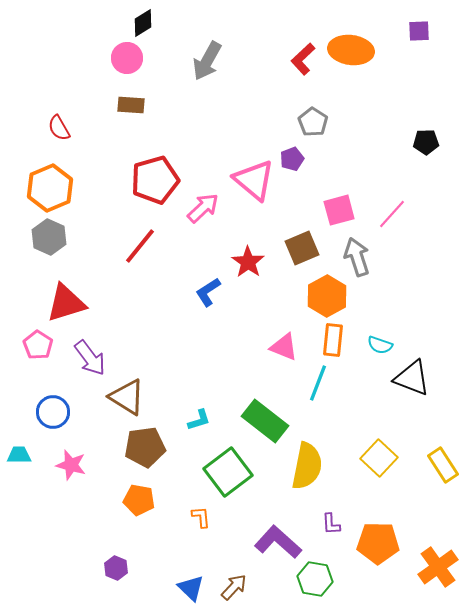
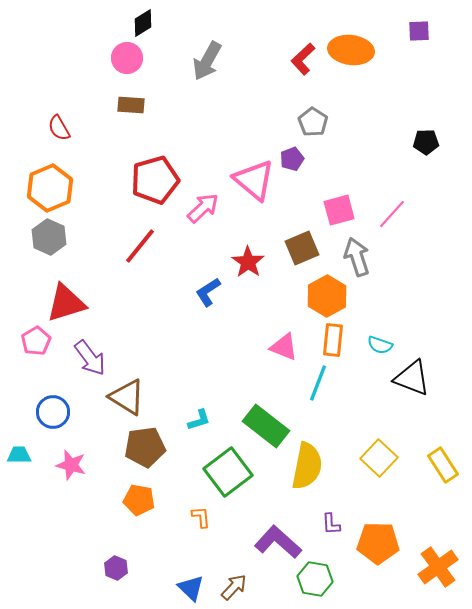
pink pentagon at (38, 345): moved 2 px left, 4 px up; rotated 8 degrees clockwise
green rectangle at (265, 421): moved 1 px right, 5 px down
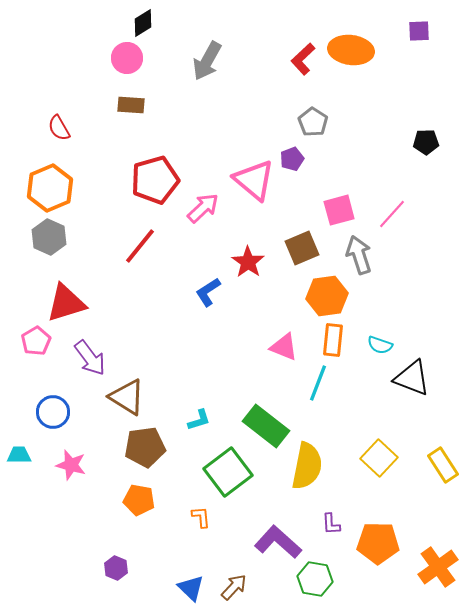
gray arrow at (357, 257): moved 2 px right, 2 px up
orange hexagon at (327, 296): rotated 21 degrees clockwise
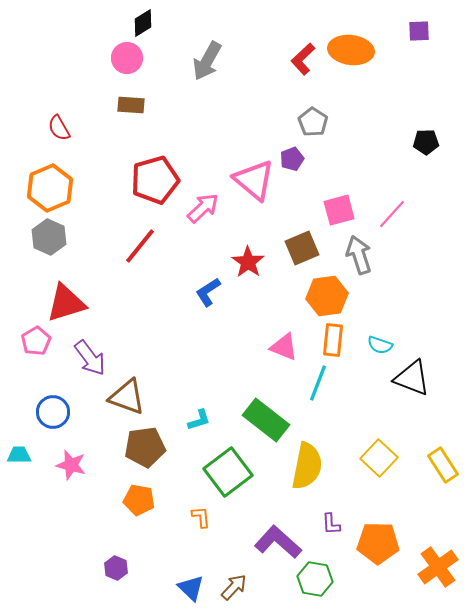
brown triangle at (127, 397): rotated 12 degrees counterclockwise
green rectangle at (266, 426): moved 6 px up
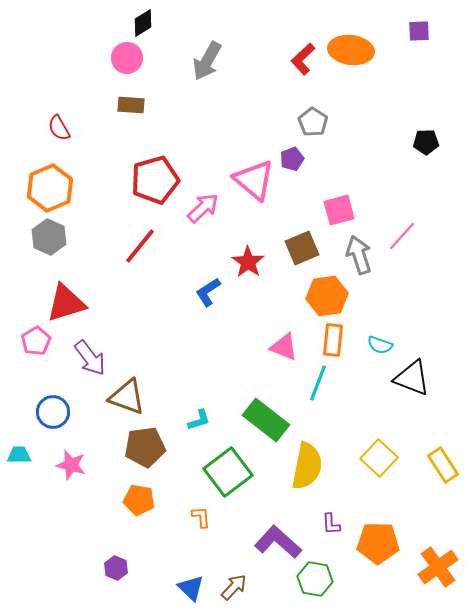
pink line at (392, 214): moved 10 px right, 22 px down
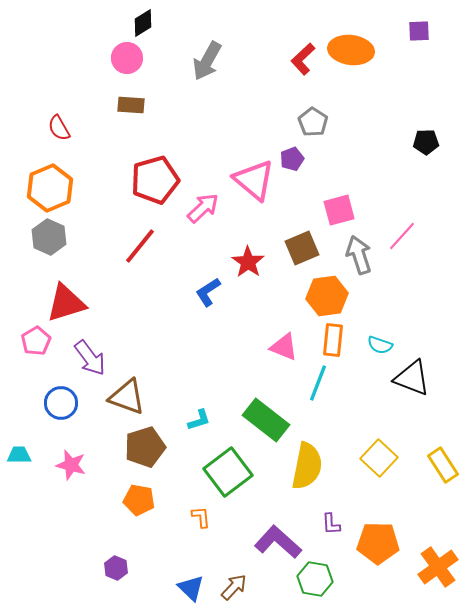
blue circle at (53, 412): moved 8 px right, 9 px up
brown pentagon at (145, 447): rotated 9 degrees counterclockwise
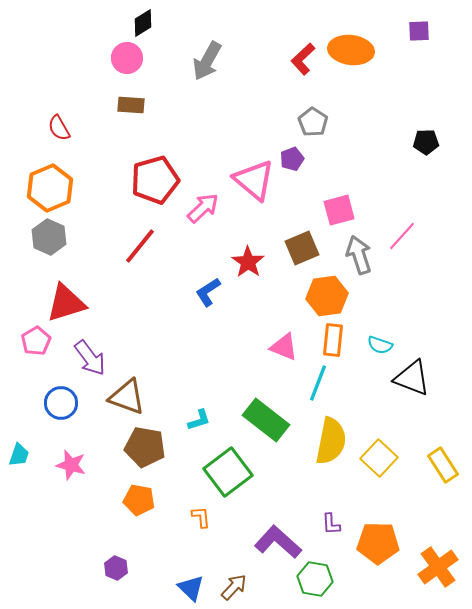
brown pentagon at (145, 447): rotated 27 degrees clockwise
cyan trapezoid at (19, 455): rotated 110 degrees clockwise
yellow semicircle at (307, 466): moved 24 px right, 25 px up
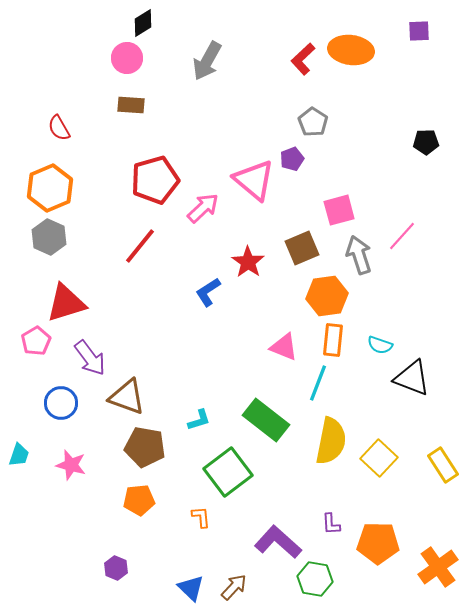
orange pentagon at (139, 500): rotated 16 degrees counterclockwise
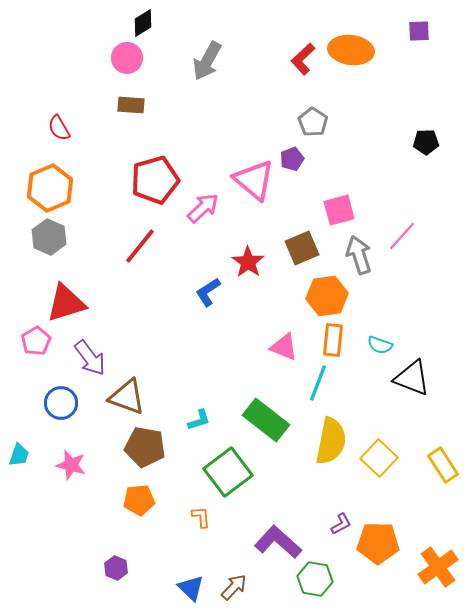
purple L-shape at (331, 524): moved 10 px right; rotated 115 degrees counterclockwise
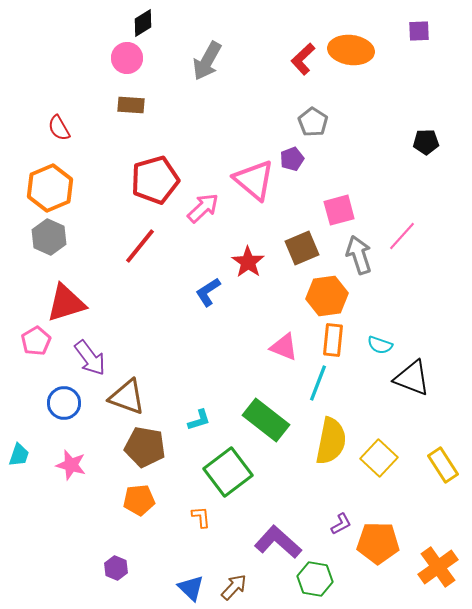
blue circle at (61, 403): moved 3 px right
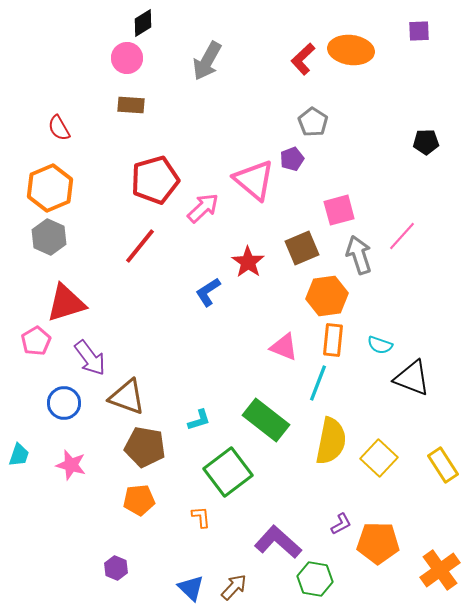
orange cross at (438, 567): moved 2 px right, 3 px down
